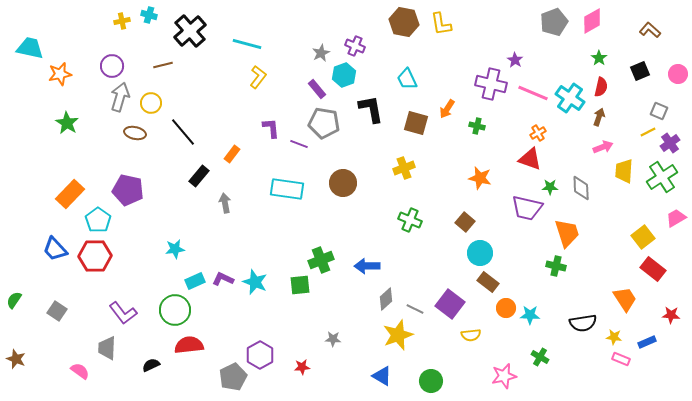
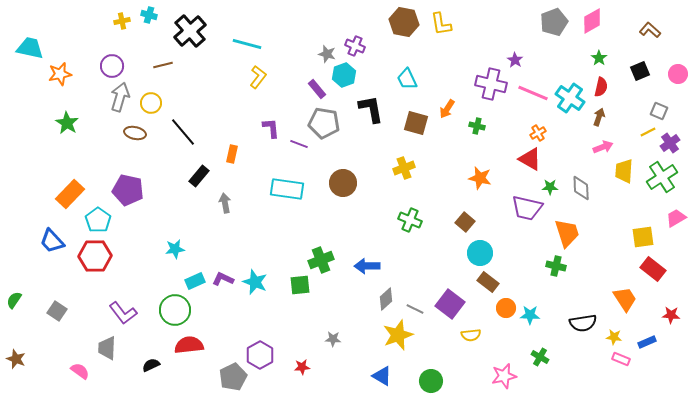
gray star at (321, 53): moved 6 px right, 1 px down; rotated 30 degrees counterclockwise
orange rectangle at (232, 154): rotated 24 degrees counterclockwise
red triangle at (530, 159): rotated 10 degrees clockwise
yellow square at (643, 237): rotated 30 degrees clockwise
blue trapezoid at (55, 249): moved 3 px left, 8 px up
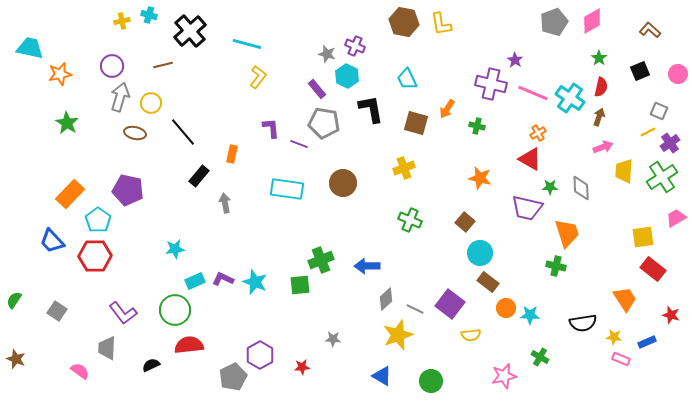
cyan hexagon at (344, 75): moved 3 px right, 1 px down; rotated 15 degrees counterclockwise
red star at (671, 315): rotated 12 degrees clockwise
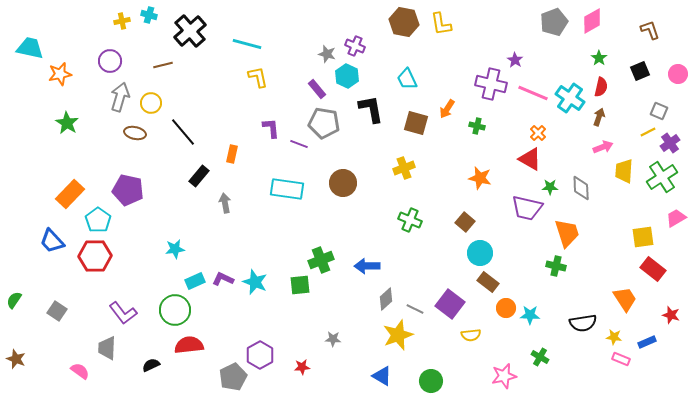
brown L-shape at (650, 30): rotated 30 degrees clockwise
purple circle at (112, 66): moved 2 px left, 5 px up
yellow L-shape at (258, 77): rotated 50 degrees counterclockwise
orange cross at (538, 133): rotated 14 degrees counterclockwise
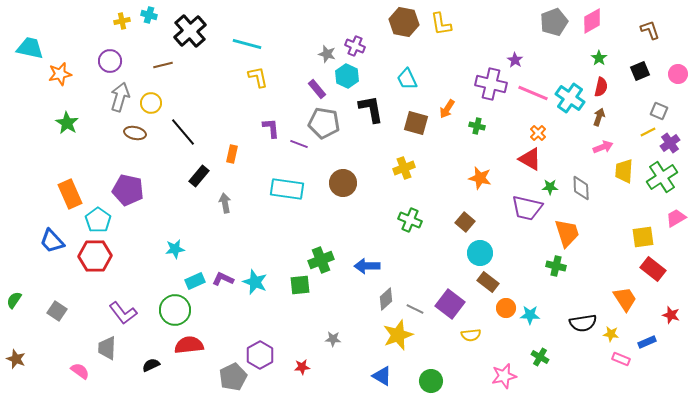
orange rectangle at (70, 194): rotated 68 degrees counterclockwise
yellow star at (614, 337): moved 3 px left, 3 px up
